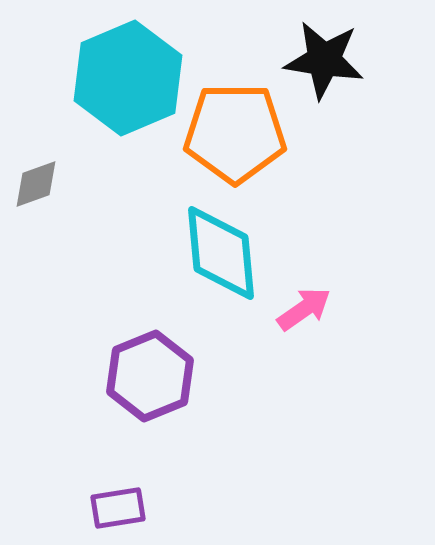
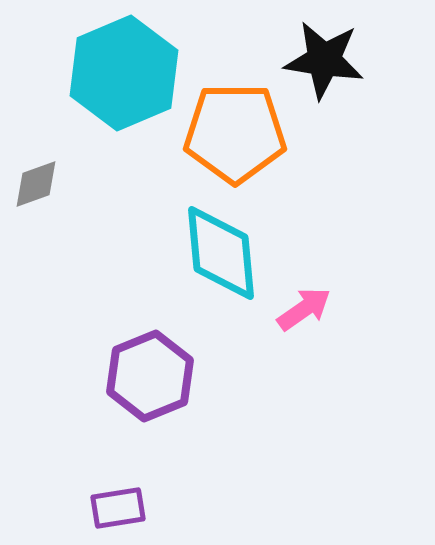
cyan hexagon: moved 4 px left, 5 px up
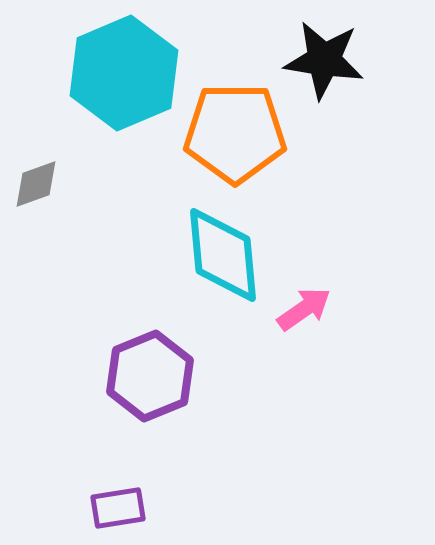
cyan diamond: moved 2 px right, 2 px down
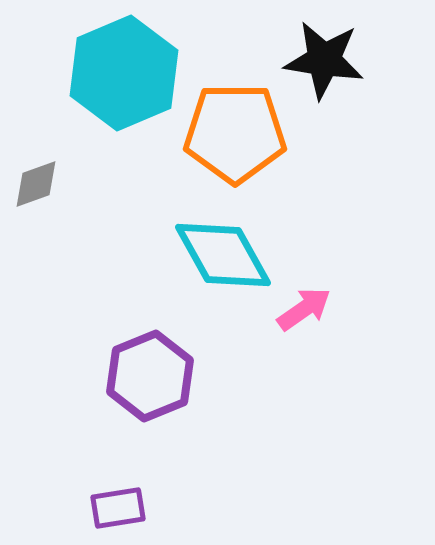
cyan diamond: rotated 24 degrees counterclockwise
